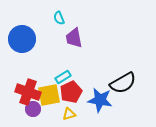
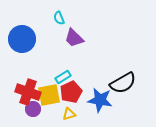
purple trapezoid: rotated 35 degrees counterclockwise
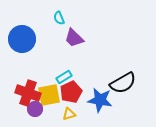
cyan rectangle: moved 1 px right
red cross: moved 1 px down
purple circle: moved 2 px right
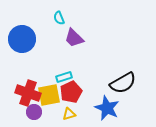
cyan rectangle: rotated 14 degrees clockwise
blue star: moved 7 px right, 8 px down; rotated 15 degrees clockwise
purple circle: moved 1 px left, 3 px down
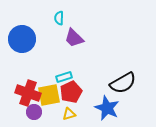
cyan semicircle: rotated 24 degrees clockwise
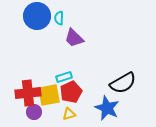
blue circle: moved 15 px right, 23 px up
red cross: rotated 25 degrees counterclockwise
